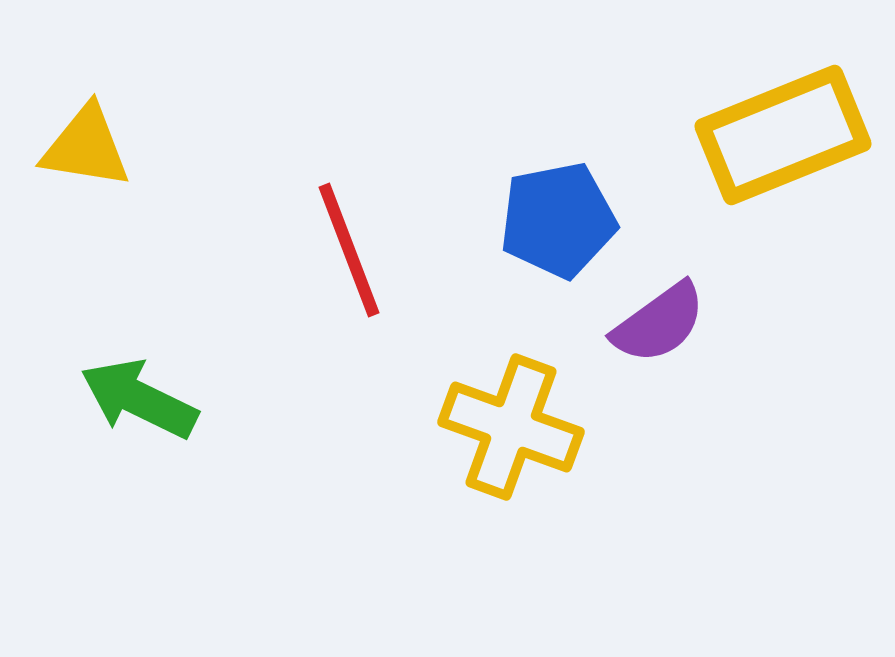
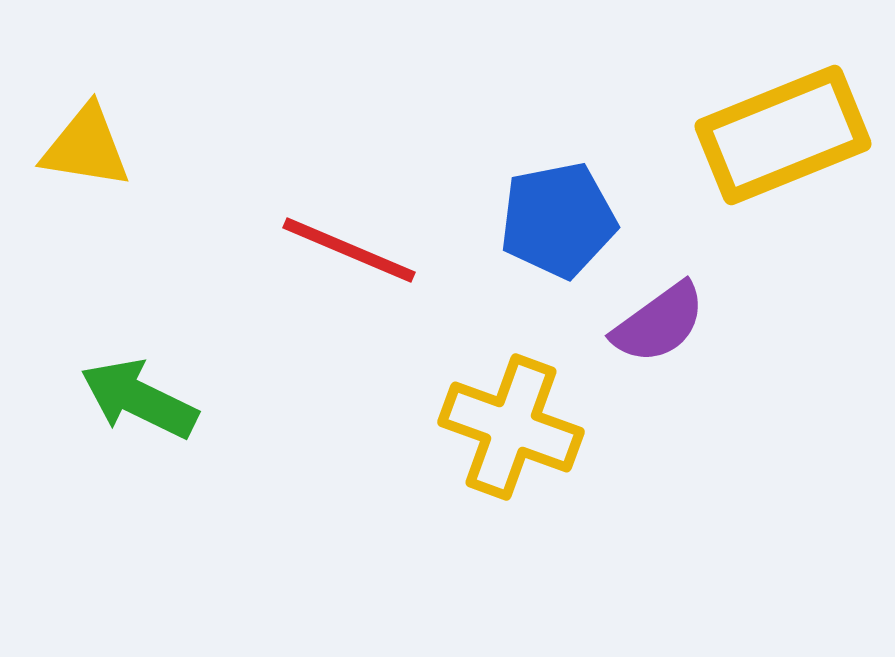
red line: rotated 46 degrees counterclockwise
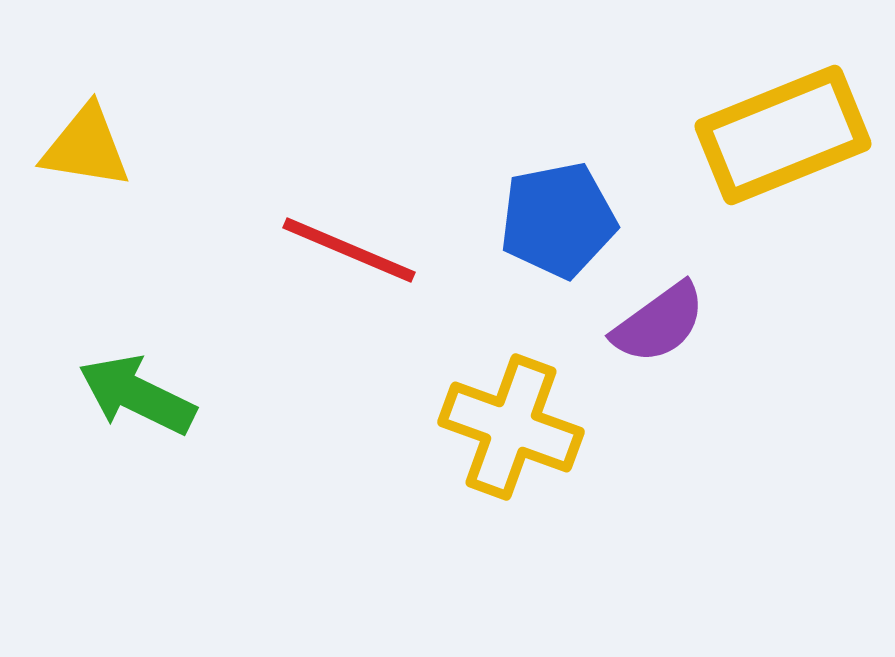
green arrow: moved 2 px left, 4 px up
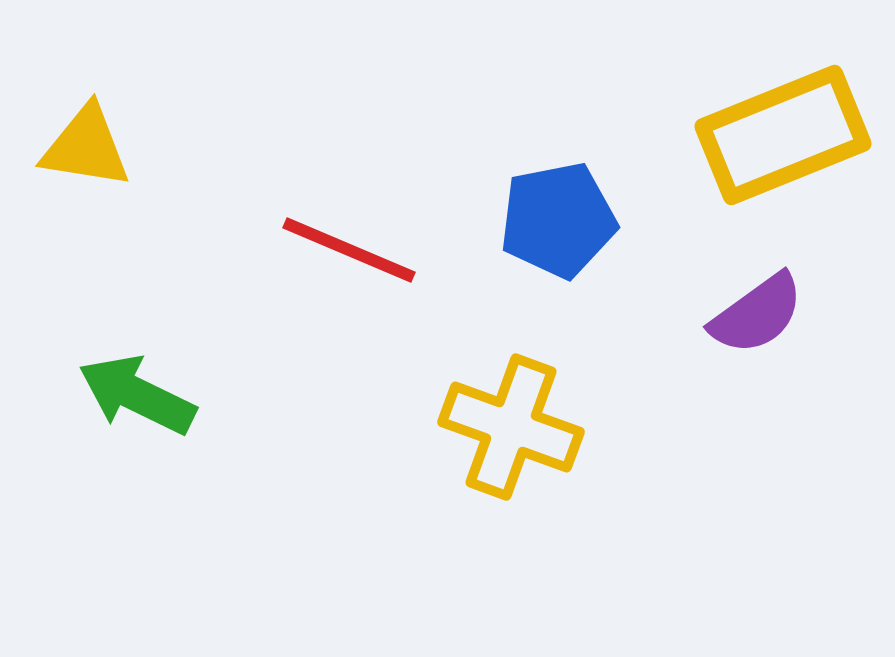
purple semicircle: moved 98 px right, 9 px up
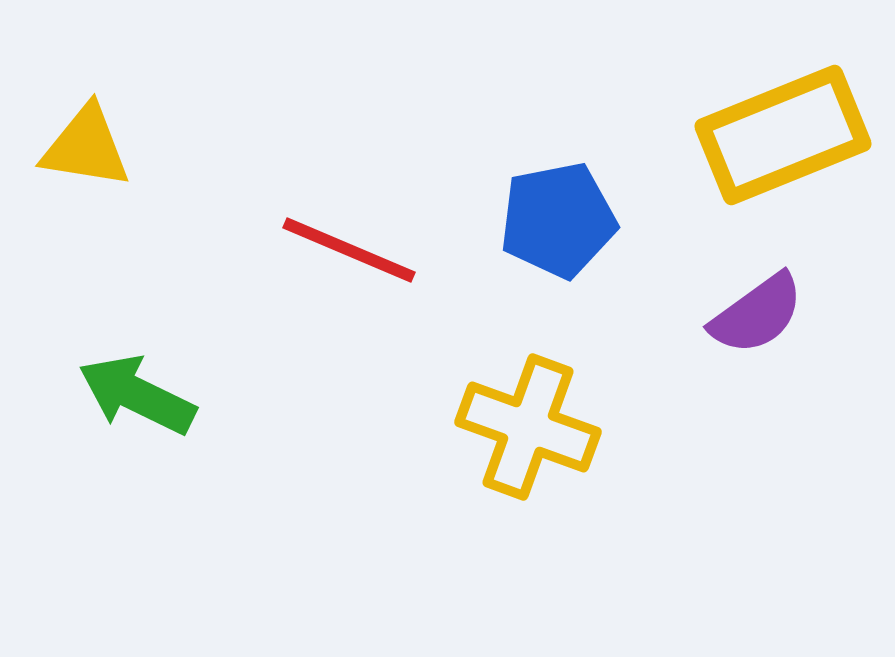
yellow cross: moved 17 px right
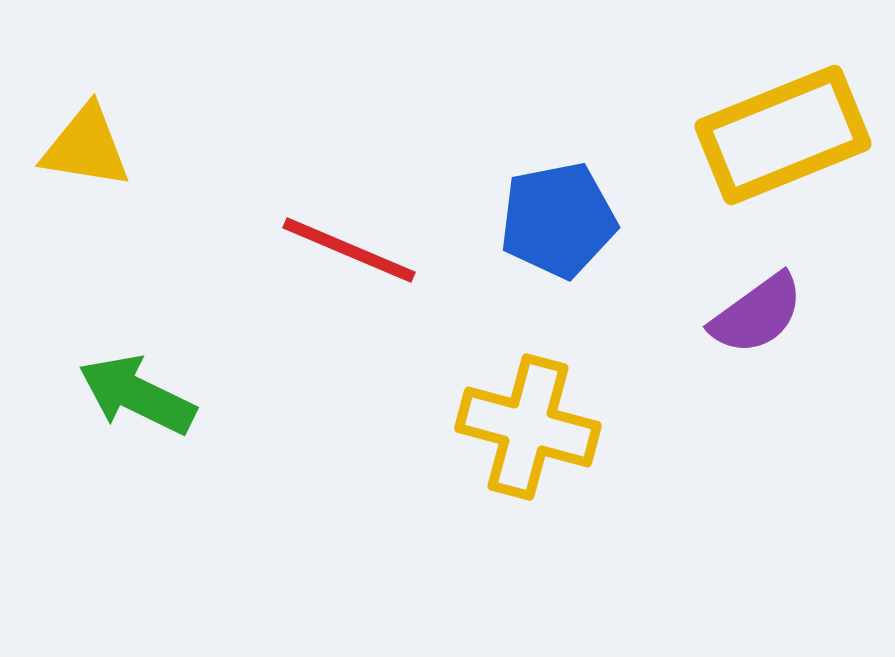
yellow cross: rotated 5 degrees counterclockwise
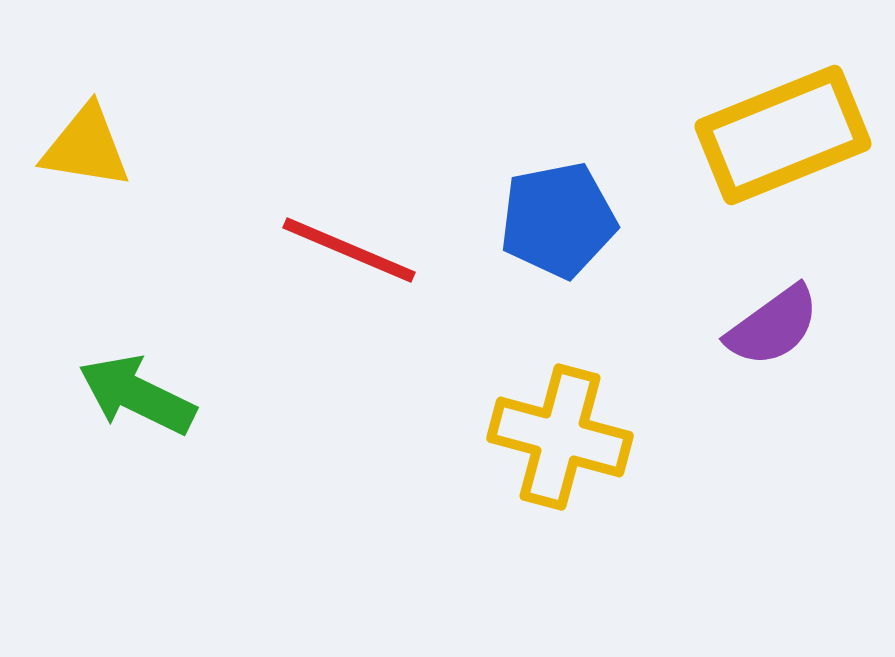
purple semicircle: moved 16 px right, 12 px down
yellow cross: moved 32 px right, 10 px down
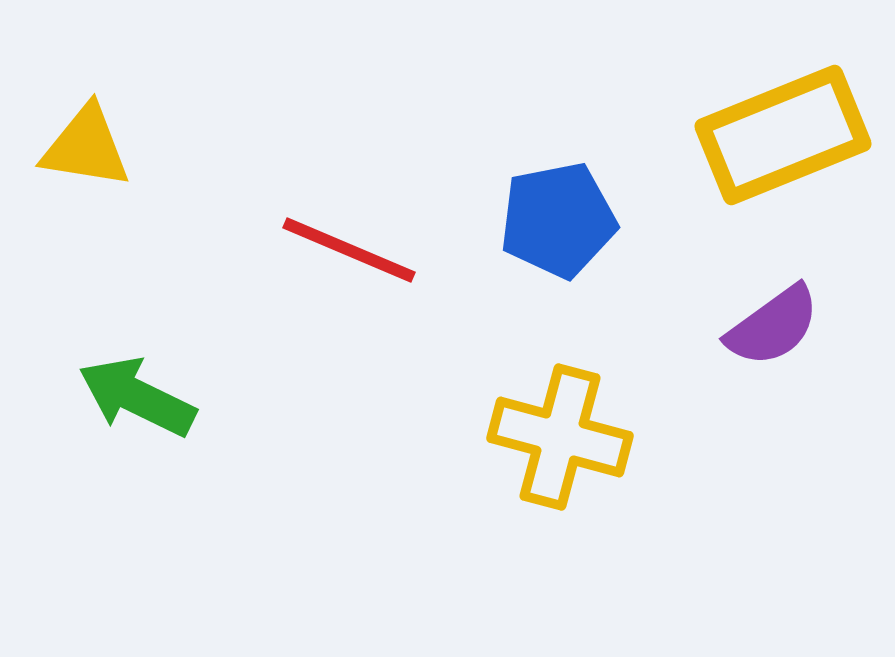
green arrow: moved 2 px down
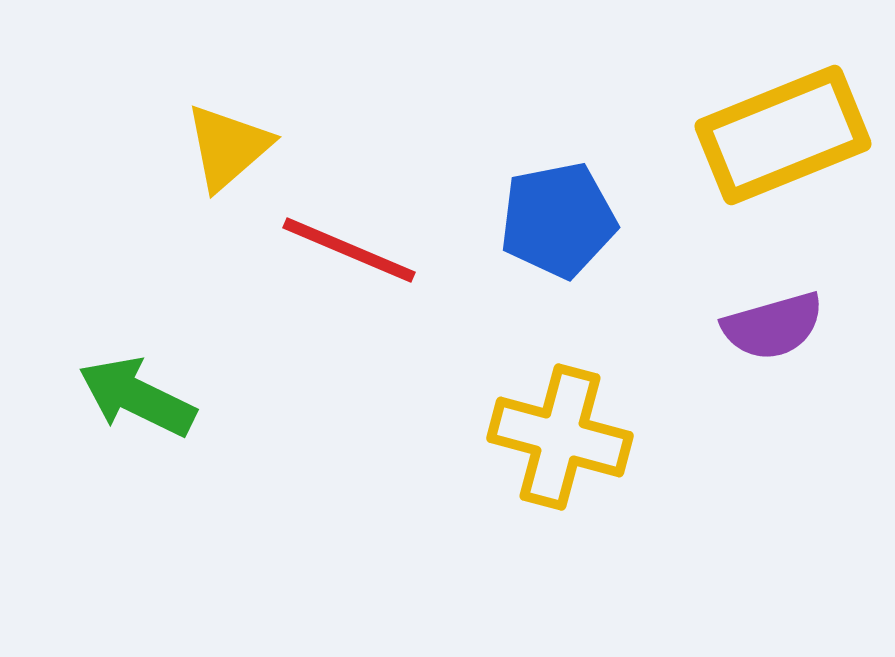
yellow triangle: moved 142 px right; rotated 50 degrees counterclockwise
purple semicircle: rotated 20 degrees clockwise
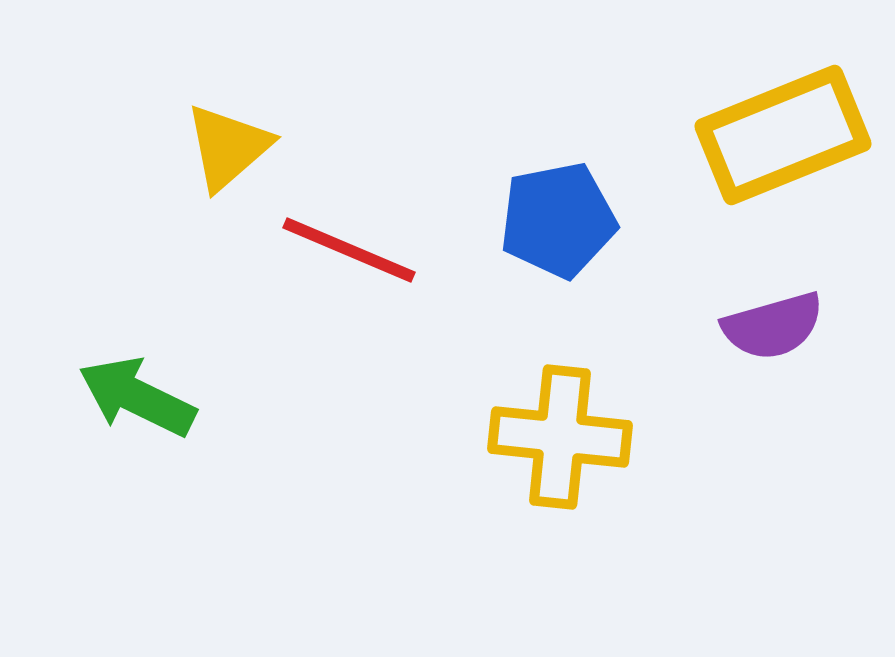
yellow cross: rotated 9 degrees counterclockwise
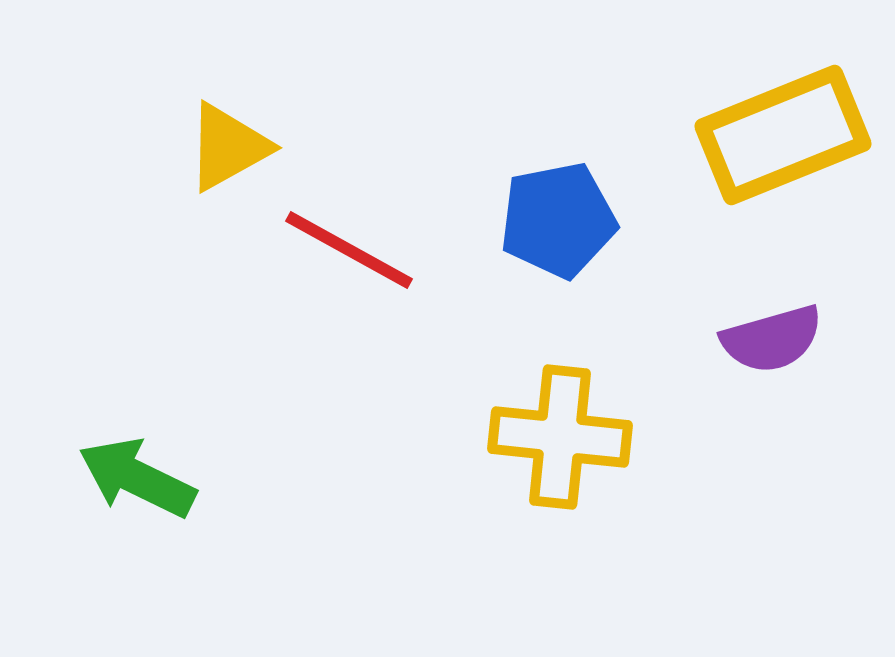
yellow triangle: rotated 12 degrees clockwise
red line: rotated 6 degrees clockwise
purple semicircle: moved 1 px left, 13 px down
green arrow: moved 81 px down
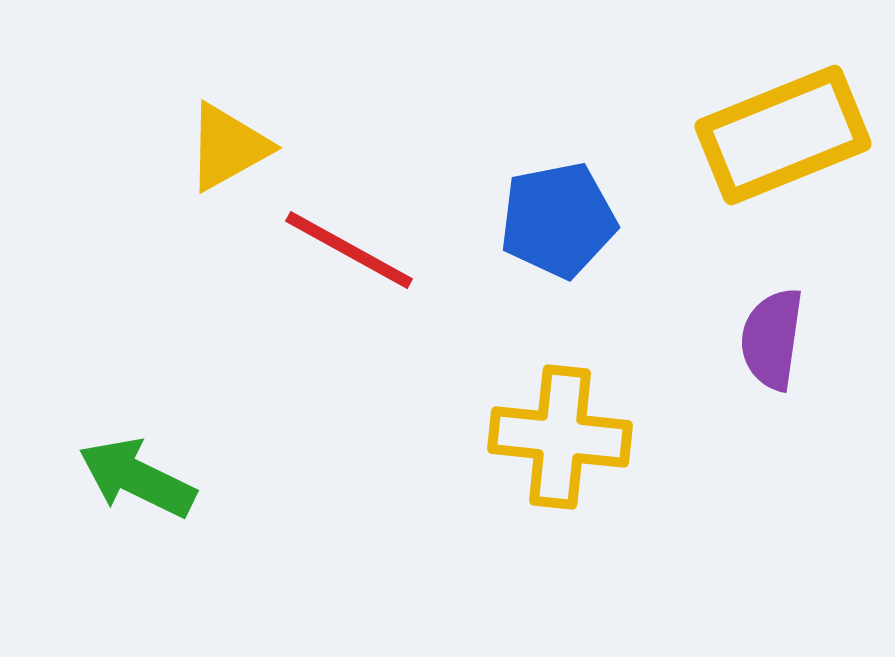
purple semicircle: rotated 114 degrees clockwise
